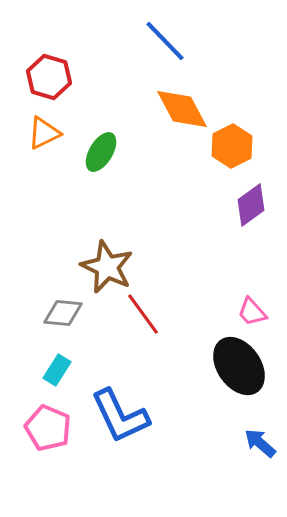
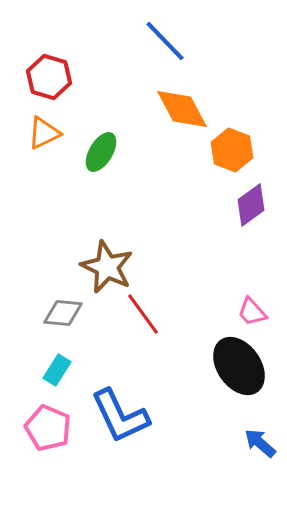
orange hexagon: moved 4 px down; rotated 12 degrees counterclockwise
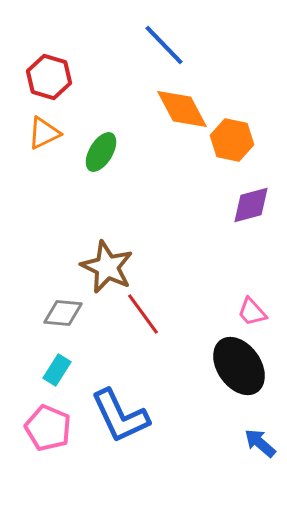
blue line: moved 1 px left, 4 px down
orange hexagon: moved 10 px up; rotated 9 degrees counterclockwise
purple diamond: rotated 21 degrees clockwise
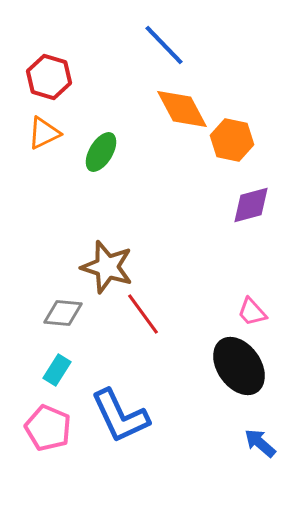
brown star: rotated 8 degrees counterclockwise
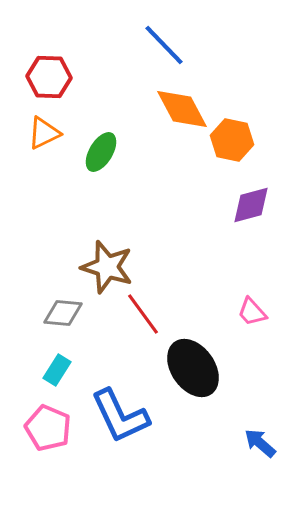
red hexagon: rotated 15 degrees counterclockwise
black ellipse: moved 46 px left, 2 px down
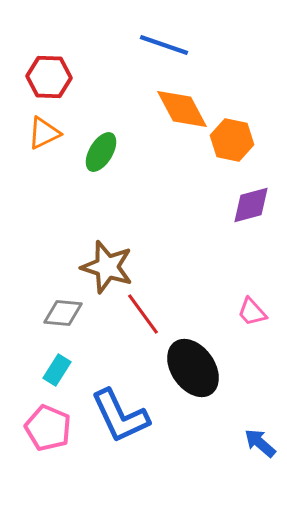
blue line: rotated 27 degrees counterclockwise
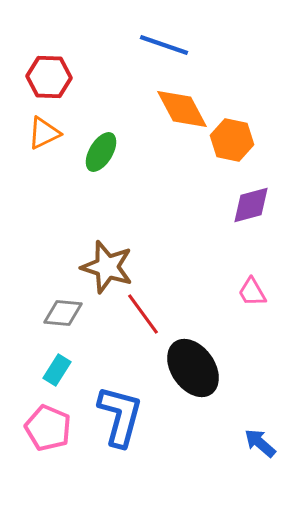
pink trapezoid: moved 20 px up; rotated 12 degrees clockwise
blue L-shape: rotated 140 degrees counterclockwise
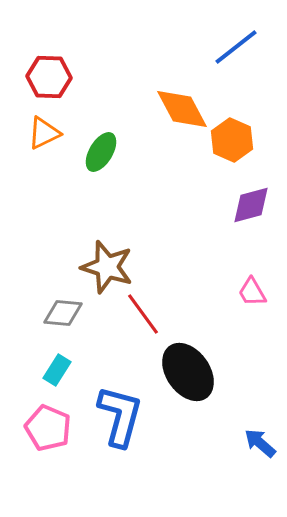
blue line: moved 72 px right, 2 px down; rotated 57 degrees counterclockwise
orange hexagon: rotated 12 degrees clockwise
black ellipse: moved 5 px left, 4 px down
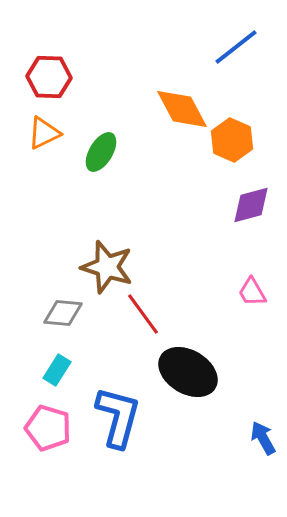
black ellipse: rotated 24 degrees counterclockwise
blue L-shape: moved 2 px left, 1 px down
pink pentagon: rotated 6 degrees counterclockwise
blue arrow: moved 3 px right, 5 px up; rotated 20 degrees clockwise
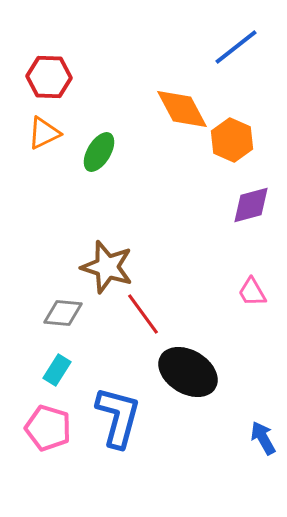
green ellipse: moved 2 px left
